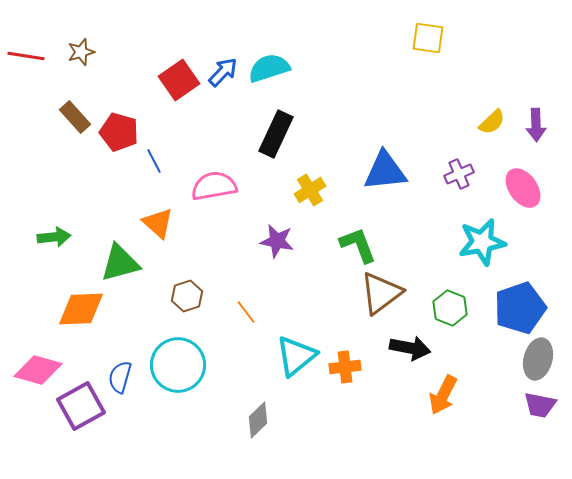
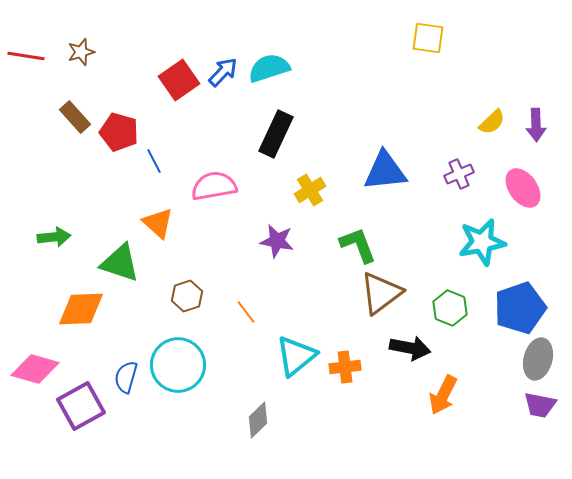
green triangle: rotated 33 degrees clockwise
pink diamond: moved 3 px left, 1 px up
blue semicircle: moved 6 px right
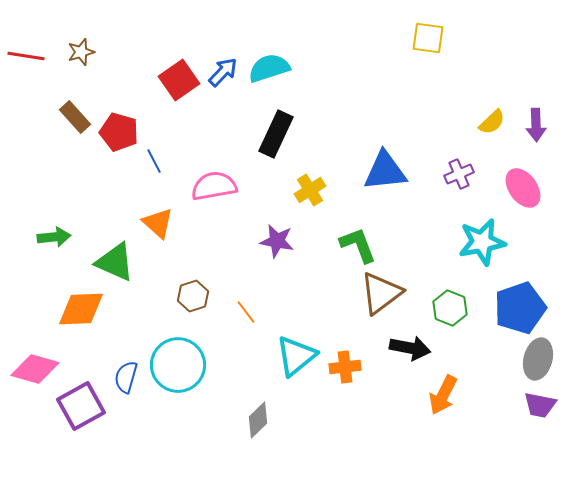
green triangle: moved 5 px left, 1 px up; rotated 6 degrees clockwise
brown hexagon: moved 6 px right
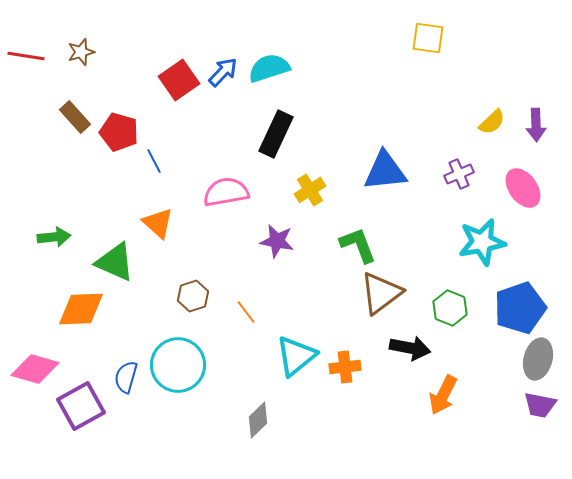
pink semicircle: moved 12 px right, 6 px down
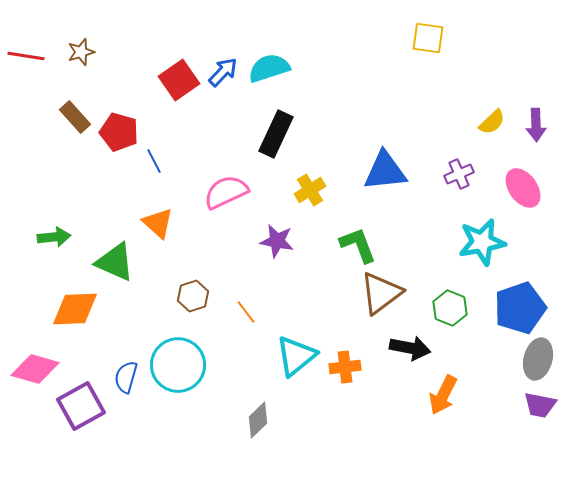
pink semicircle: rotated 15 degrees counterclockwise
orange diamond: moved 6 px left
